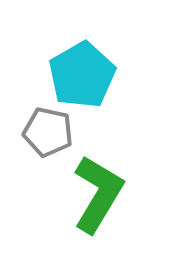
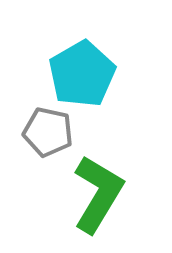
cyan pentagon: moved 1 px up
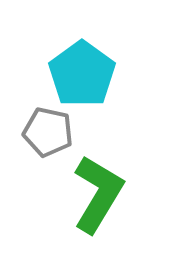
cyan pentagon: rotated 6 degrees counterclockwise
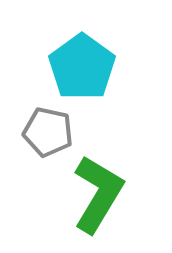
cyan pentagon: moved 7 px up
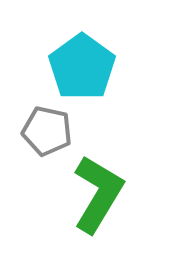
gray pentagon: moved 1 px left, 1 px up
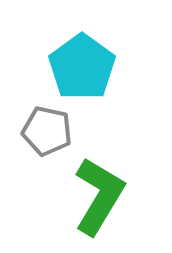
green L-shape: moved 1 px right, 2 px down
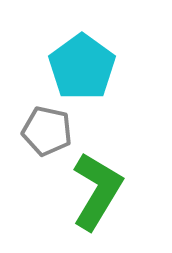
green L-shape: moved 2 px left, 5 px up
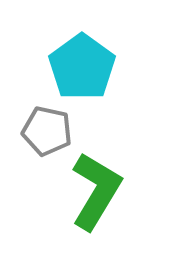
green L-shape: moved 1 px left
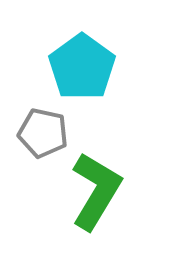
gray pentagon: moved 4 px left, 2 px down
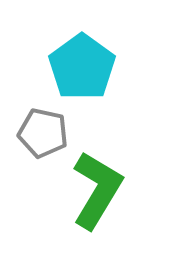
green L-shape: moved 1 px right, 1 px up
